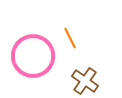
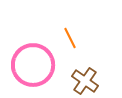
pink circle: moved 9 px down
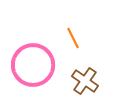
orange line: moved 3 px right
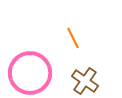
pink circle: moved 3 px left, 8 px down
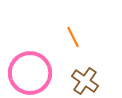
orange line: moved 1 px up
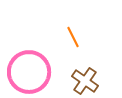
pink circle: moved 1 px left, 1 px up
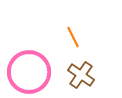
brown cross: moved 4 px left, 6 px up
